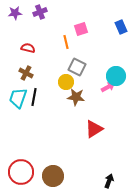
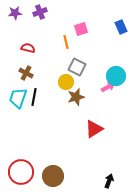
brown star: rotated 24 degrees counterclockwise
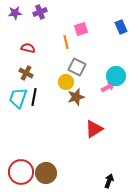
brown circle: moved 7 px left, 3 px up
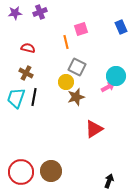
cyan trapezoid: moved 2 px left
brown circle: moved 5 px right, 2 px up
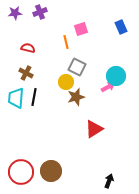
cyan trapezoid: rotated 15 degrees counterclockwise
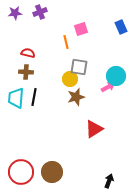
red semicircle: moved 5 px down
gray square: moved 2 px right; rotated 18 degrees counterclockwise
brown cross: moved 1 px up; rotated 24 degrees counterclockwise
yellow circle: moved 4 px right, 3 px up
brown circle: moved 1 px right, 1 px down
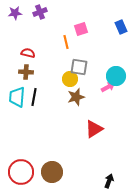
cyan trapezoid: moved 1 px right, 1 px up
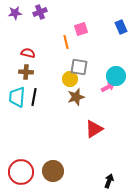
brown circle: moved 1 px right, 1 px up
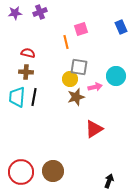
pink arrow: moved 13 px left; rotated 16 degrees clockwise
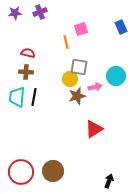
brown star: moved 1 px right, 1 px up
